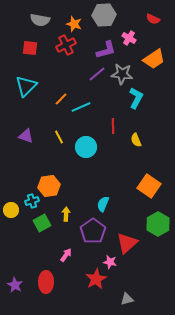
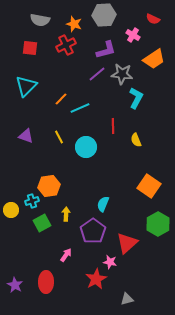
pink cross: moved 4 px right, 3 px up
cyan line: moved 1 px left, 1 px down
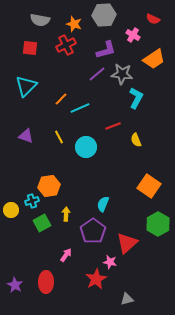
red line: rotated 70 degrees clockwise
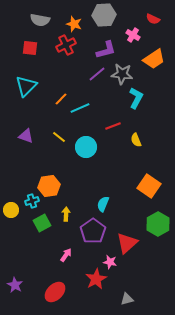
yellow line: rotated 24 degrees counterclockwise
red ellipse: moved 9 px right, 10 px down; rotated 45 degrees clockwise
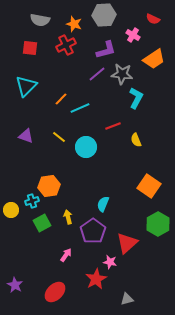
yellow arrow: moved 2 px right, 3 px down; rotated 16 degrees counterclockwise
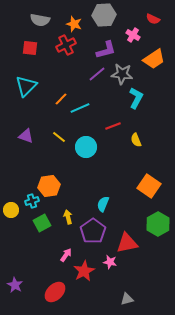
red triangle: rotated 30 degrees clockwise
red star: moved 12 px left, 8 px up
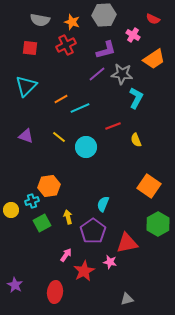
orange star: moved 2 px left, 2 px up
orange line: rotated 16 degrees clockwise
red ellipse: rotated 40 degrees counterclockwise
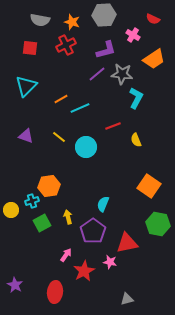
green hexagon: rotated 20 degrees counterclockwise
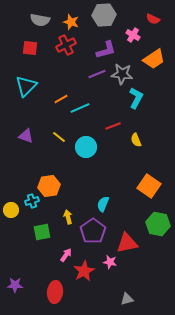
orange star: moved 1 px left
purple line: rotated 18 degrees clockwise
green square: moved 9 px down; rotated 18 degrees clockwise
purple star: rotated 28 degrees counterclockwise
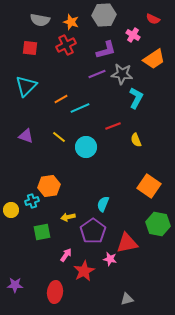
yellow arrow: rotated 88 degrees counterclockwise
pink star: moved 3 px up
